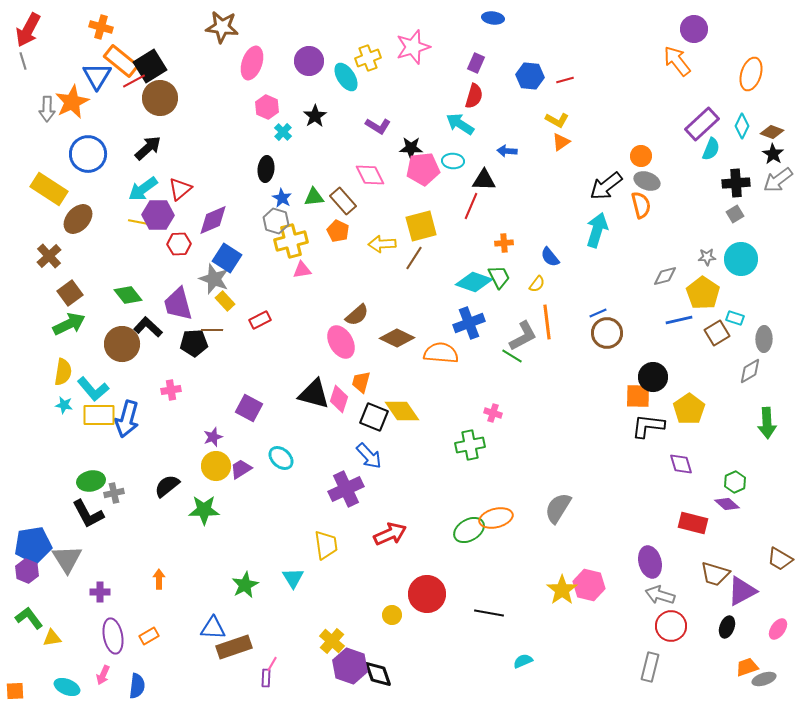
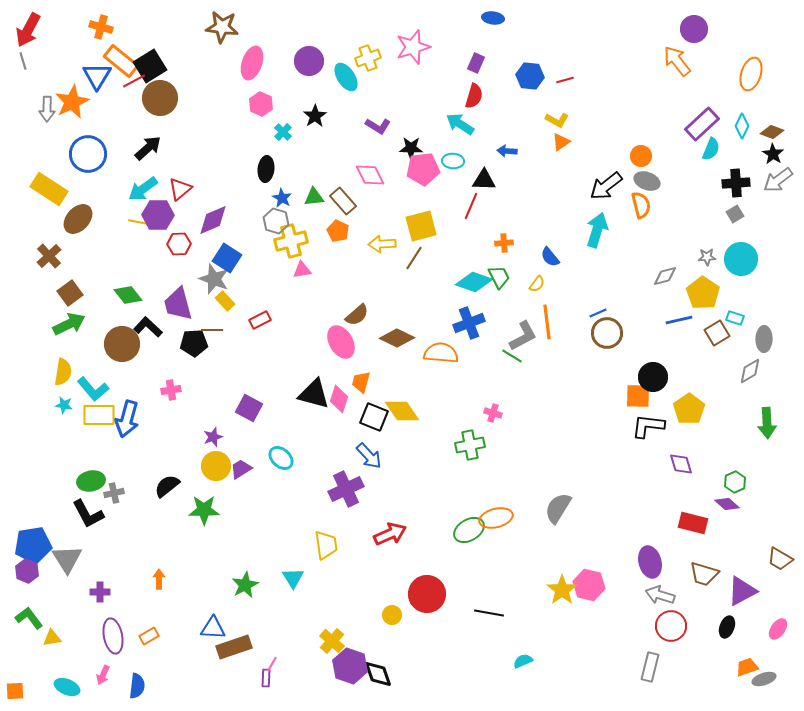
pink hexagon at (267, 107): moved 6 px left, 3 px up
brown trapezoid at (715, 574): moved 11 px left
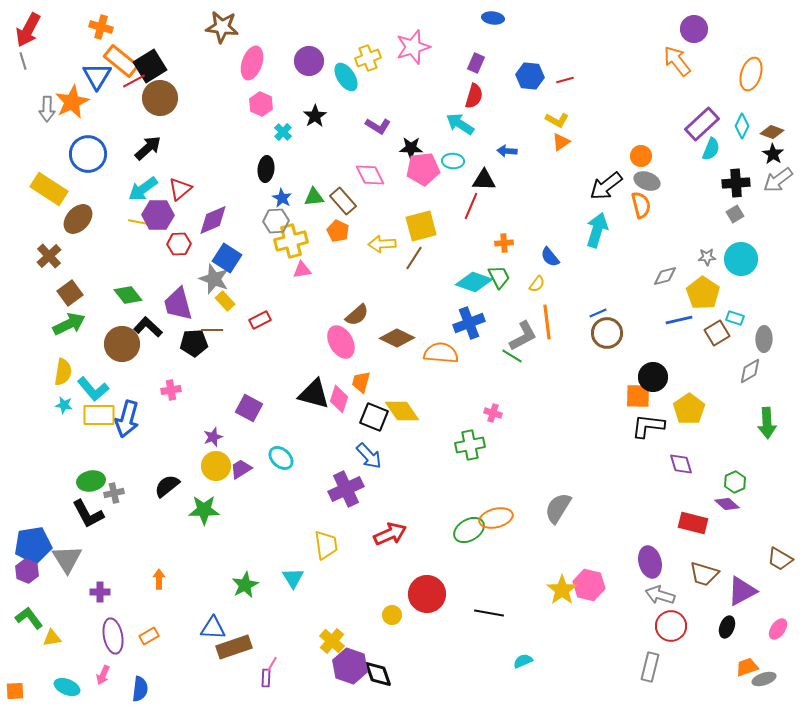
gray hexagon at (276, 221): rotated 20 degrees counterclockwise
blue semicircle at (137, 686): moved 3 px right, 3 px down
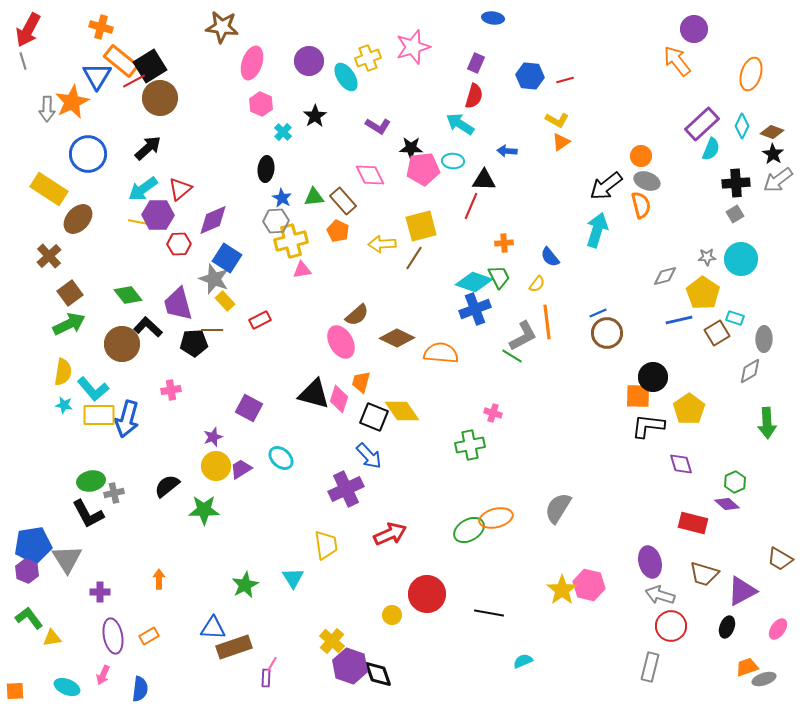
blue cross at (469, 323): moved 6 px right, 14 px up
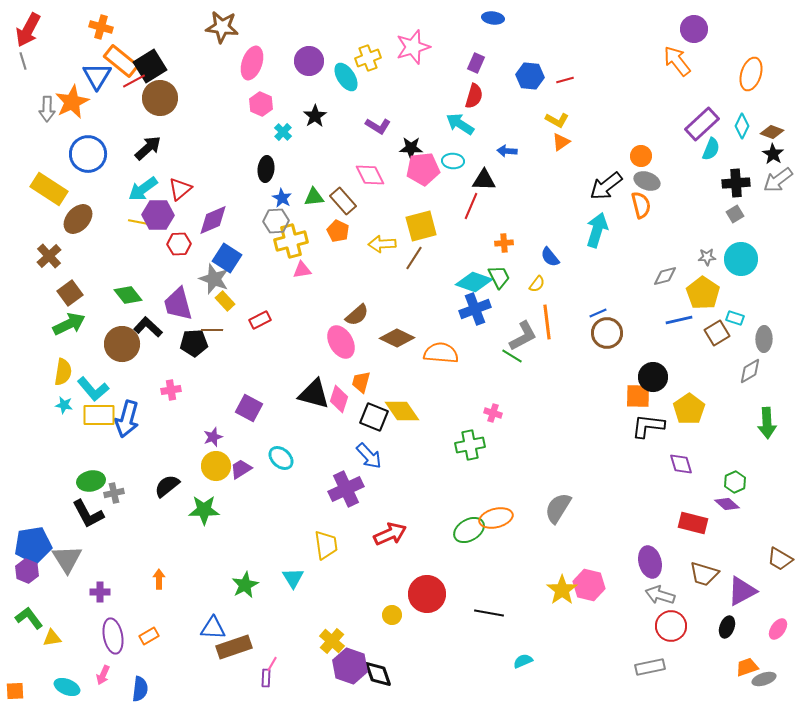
gray rectangle at (650, 667): rotated 64 degrees clockwise
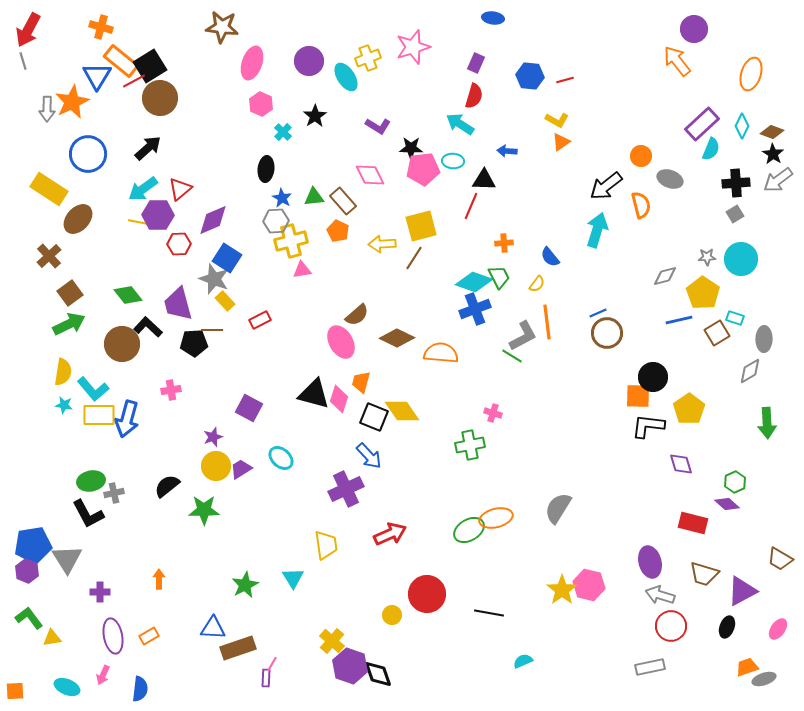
gray ellipse at (647, 181): moved 23 px right, 2 px up
brown rectangle at (234, 647): moved 4 px right, 1 px down
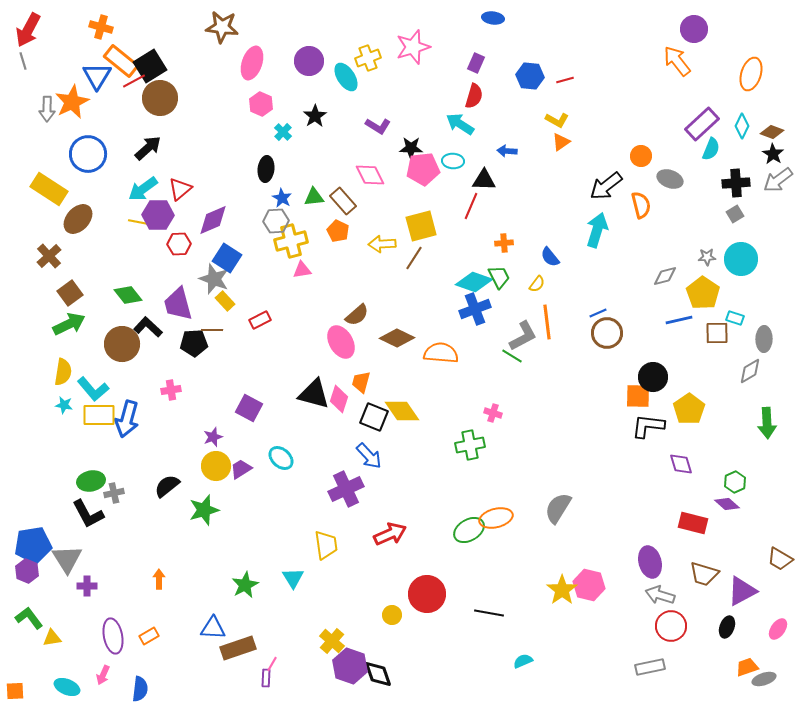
brown square at (717, 333): rotated 30 degrees clockwise
green star at (204, 510): rotated 16 degrees counterclockwise
purple cross at (100, 592): moved 13 px left, 6 px up
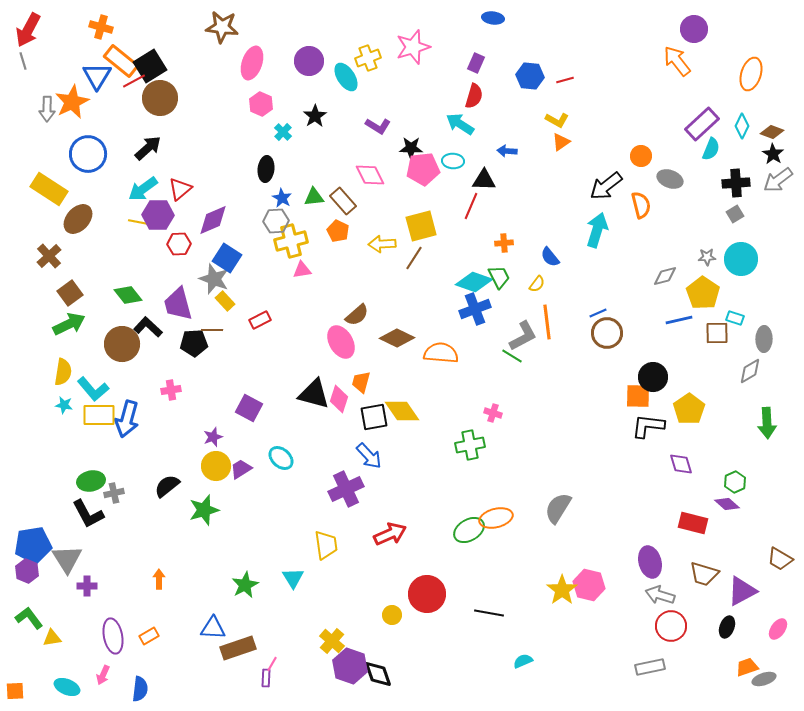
black square at (374, 417): rotated 32 degrees counterclockwise
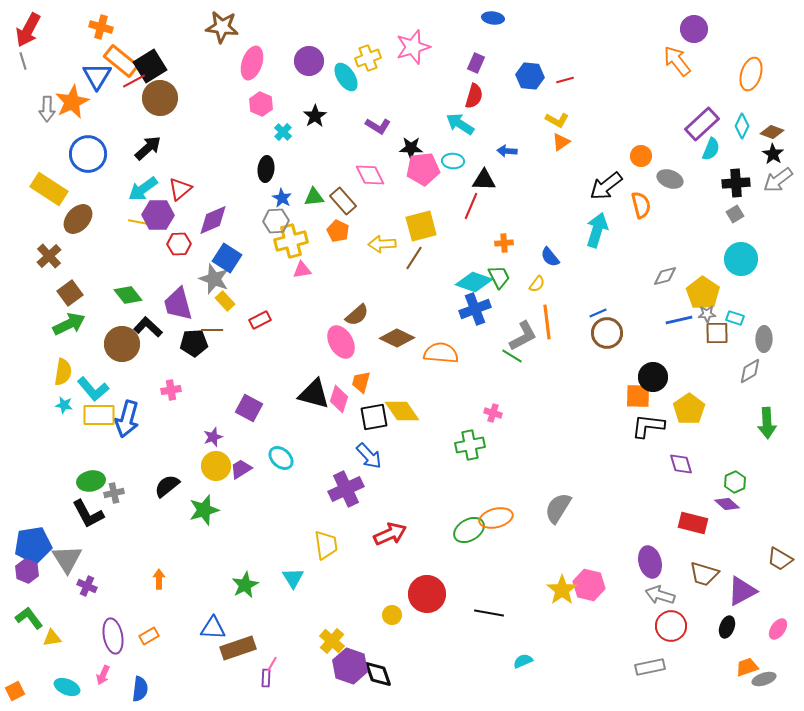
gray star at (707, 257): moved 57 px down
purple cross at (87, 586): rotated 24 degrees clockwise
orange square at (15, 691): rotated 24 degrees counterclockwise
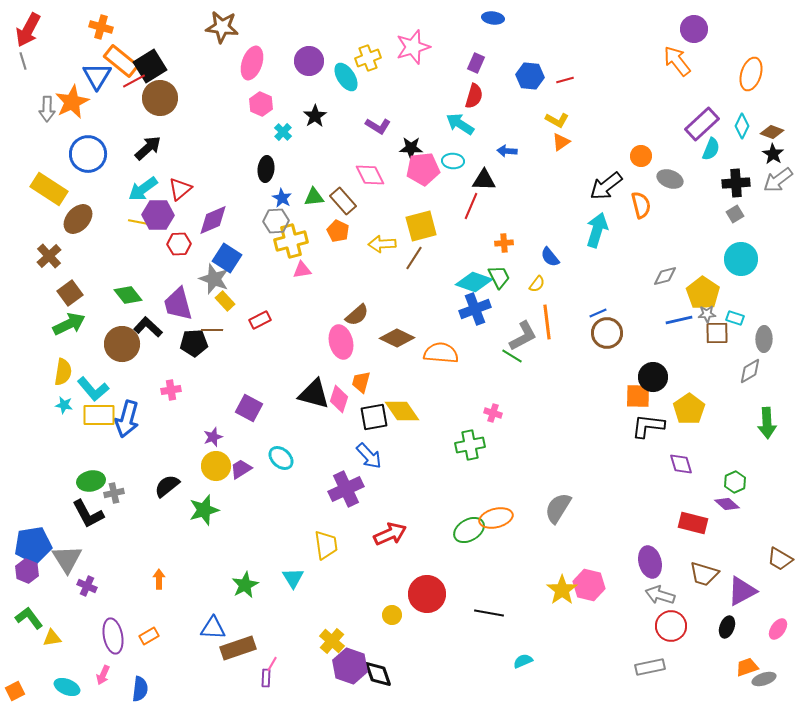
pink ellipse at (341, 342): rotated 16 degrees clockwise
